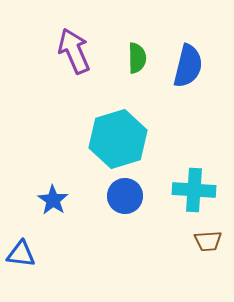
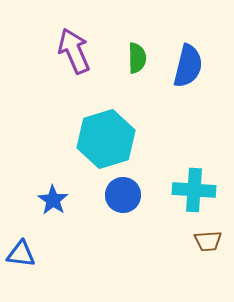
cyan hexagon: moved 12 px left
blue circle: moved 2 px left, 1 px up
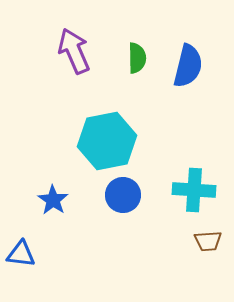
cyan hexagon: moved 1 px right, 2 px down; rotated 6 degrees clockwise
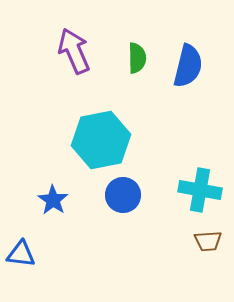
cyan hexagon: moved 6 px left, 1 px up
cyan cross: moved 6 px right; rotated 6 degrees clockwise
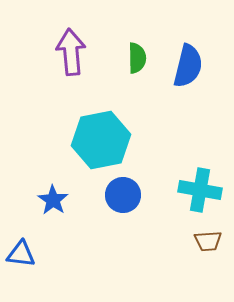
purple arrow: moved 3 px left, 1 px down; rotated 18 degrees clockwise
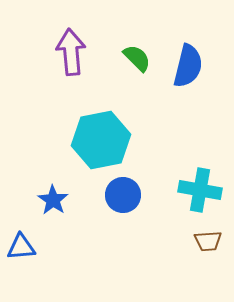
green semicircle: rotated 44 degrees counterclockwise
blue triangle: moved 7 px up; rotated 12 degrees counterclockwise
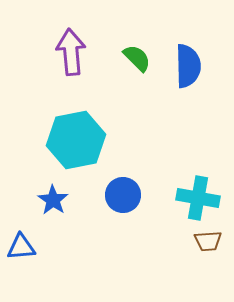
blue semicircle: rotated 15 degrees counterclockwise
cyan hexagon: moved 25 px left
cyan cross: moved 2 px left, 8 px down
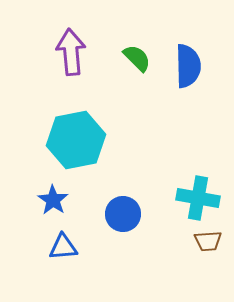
blue circle: moved 19 px down
blue triangle: moved 42 px right
